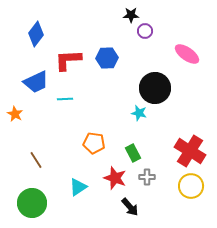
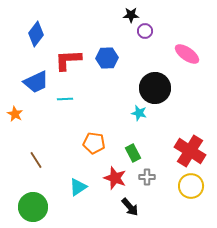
green circle: moved 1 px right, 4 px down
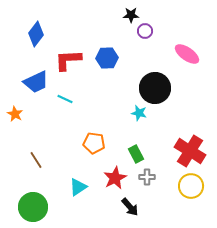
cyan line: rotated 28 degrees clockwise
green rectangle: moved 3 px right, 1 px down
red star: rotated 25 degrees clockwise
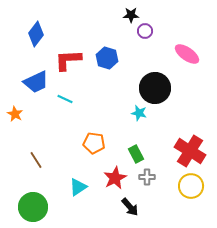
blue hexagon: rotated 20 degrees clockwise
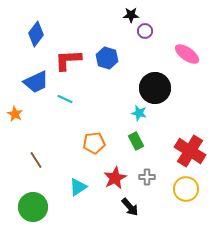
orange pentagon: rotated 15 degrees counterclockwise
green rectangle: moved 13 px up
yellow circle: moved 5 px left, 3 px down
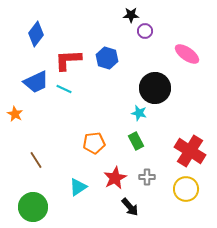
cyan line: moved 1 px left, 10 px up
